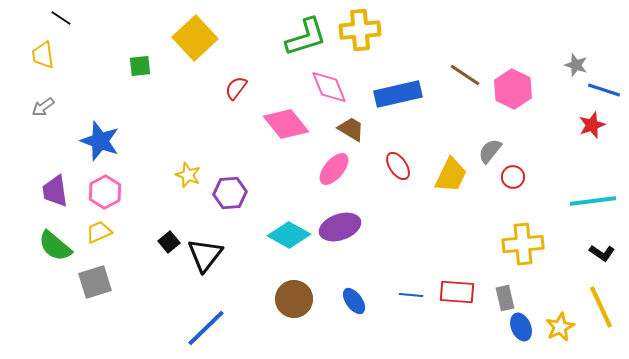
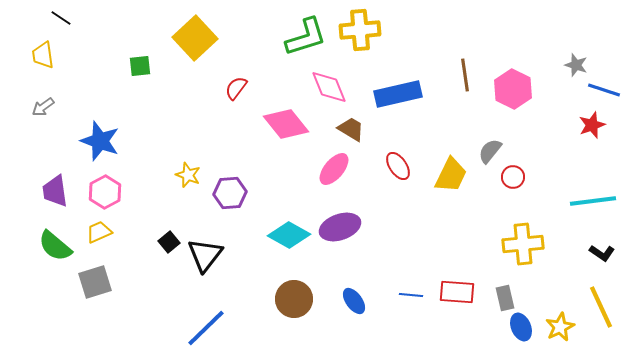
brown line at (465, 75): rotated 48 degrees clockwise
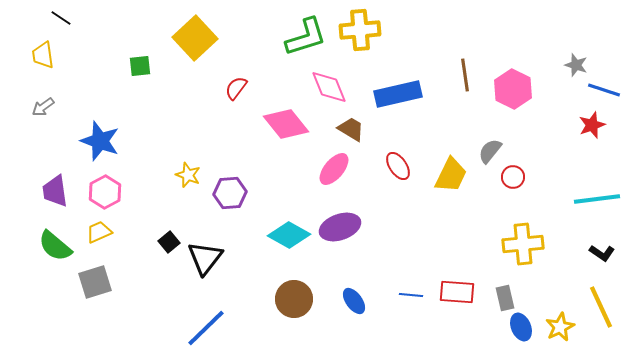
cyan line at (593, 201): moved 4 px right, 2 px up
black triangle at (205, 255): moved 3 px down
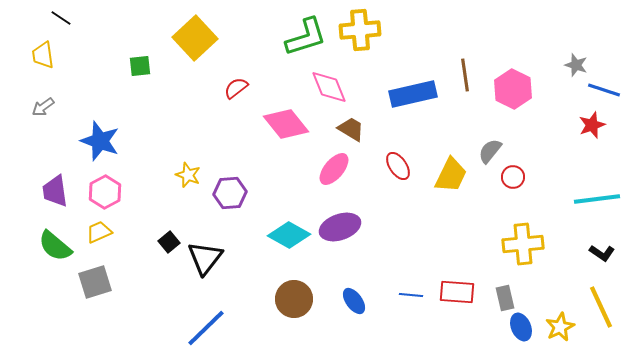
red semicircle at (236, 88): rotated 15 degrees clockwise
blue rectangle at (398, 94): moved 15 px right
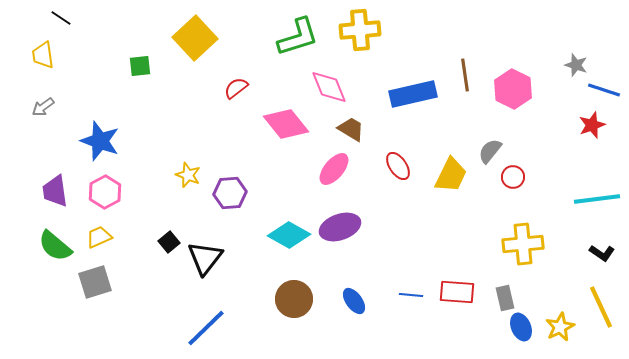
green L-shape at (306, 37): moved 8 px left
yellow trapezoid at (99, 232): moved 5 px down
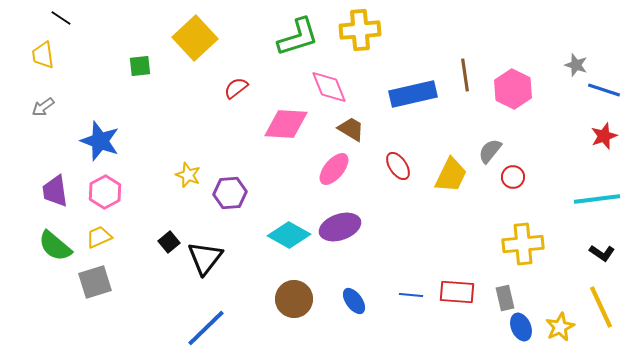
pink diamond at (286, 124): rotated 48 degrees counterclockwise
red star at (592, 125): moved 12 px right, 11 px down
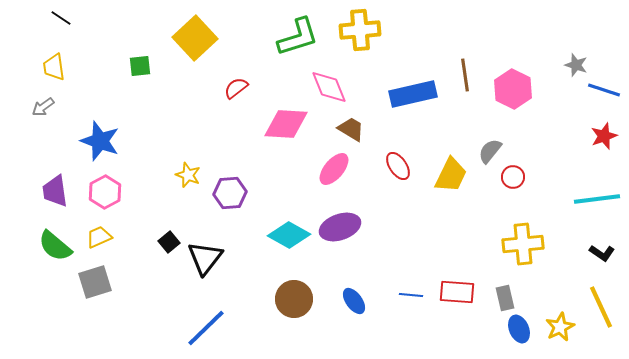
yellow trapezoid at (43, 55): moved 11 px right, 12 px down
blue ellipse at (521, 327): moved 2 px left, 2 px down
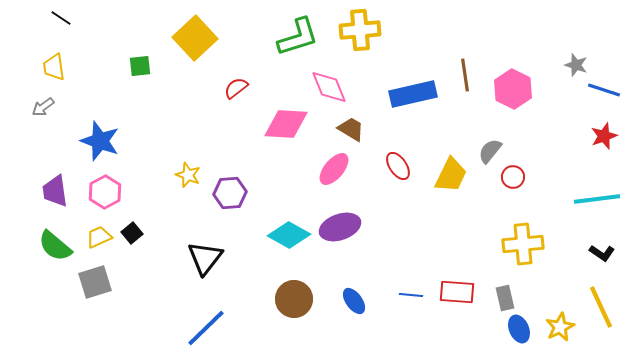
black square at (169, 242): moved 37 px left, 9 px up
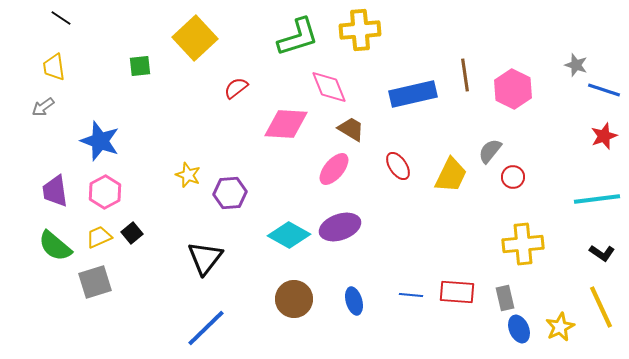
blue ellipse at (354, 301): rotated 20 degrees clockwise
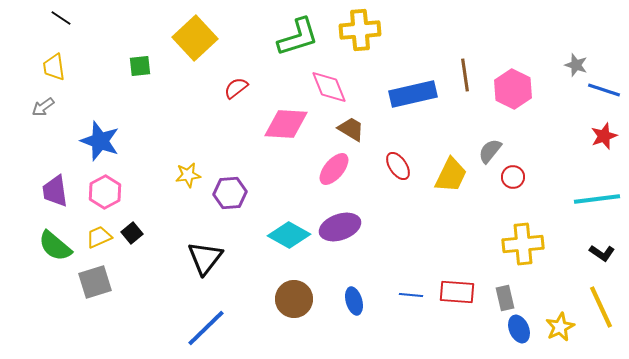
yellow star at (188, 175): rotated 30 degrees counterclockwise
